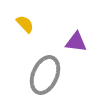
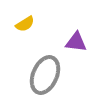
yellow semicircle: rotated 102 degrees clockwise
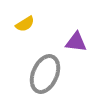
gray ellipse: moved 1 px up
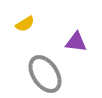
gray ellipse: rotated 57 degrees counterclockwise
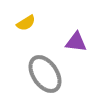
yellow semicircle: moved 1 px right, 1 px up
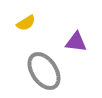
gray ellipse: moved 1 px left, 3 px up
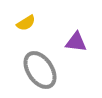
gray ellipse: moved 4 px left, 1 px up
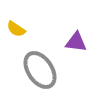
yellow semicircle: moved 10 px left, 6 px down; rotated 66 degrees clockwise
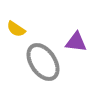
gray ellipse: moved 3 px right, 8 px up
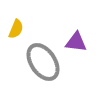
yellow semicircle: rotated 102 degrees counterclockwise
